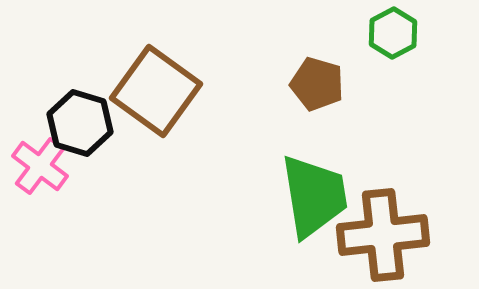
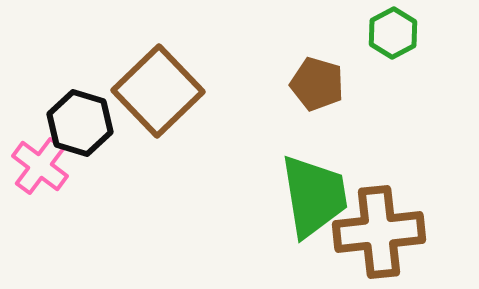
brown square: moved 2 px right; rotated 10 degrees clockwise
brown cross: moved 4 px left, 3 px up
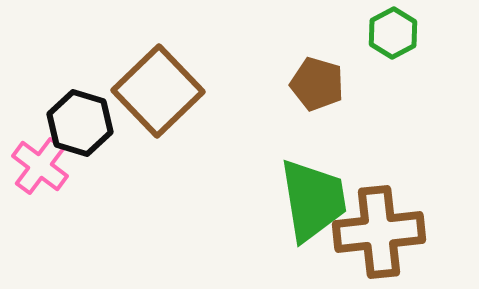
green trapezoid: moved 1 px left, 4 px down
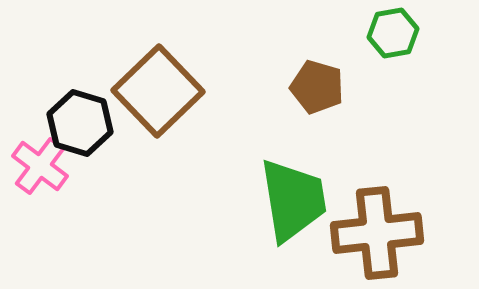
green hexagon: rotated 18 degrees clockwise
brown pentagon: moved 3 px down
green trapezoid: moved 20 px left
brown cross: moved 2 px left, 1 px down
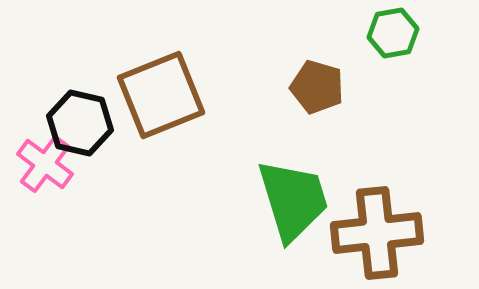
brown square: moved 3 px right, 4 px down; rotated 22 degrees clockwise
black hexagon: rotated 4 degrees counterclockwise
pink cross: moved 5 px right, 2 px up
green trapezoid: rotated 8 degrees counterclockwise
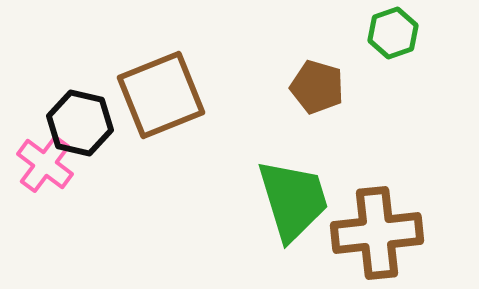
green hexagon: rotated 9 degrees counterclockwise
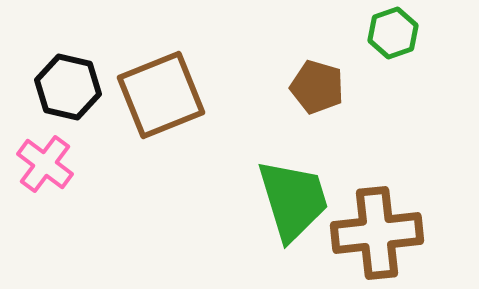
black hexagon: moved 12 px left, 36 px up
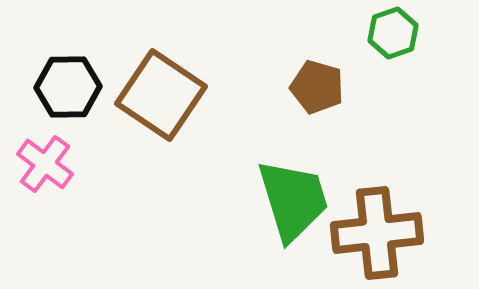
black hexagon: rotated 14 degrees counterclockwise
brown square: rotated 34 degrees counterclockwise
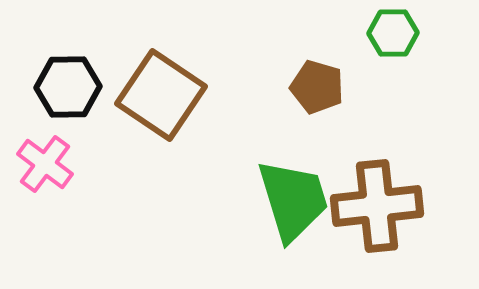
green hexagon: rotated 18 degrees clockwise
brown cross: moved 27 px up
